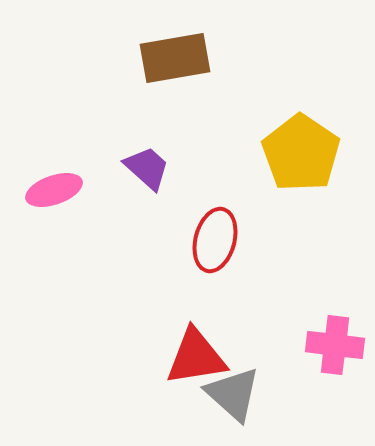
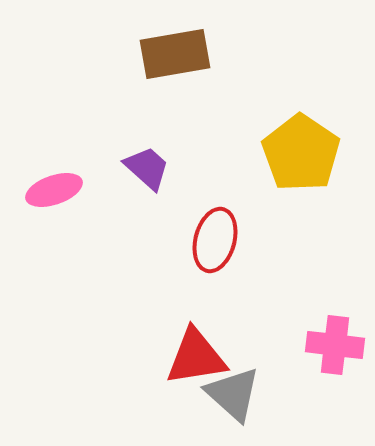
brown rectangle: moved 4 px up
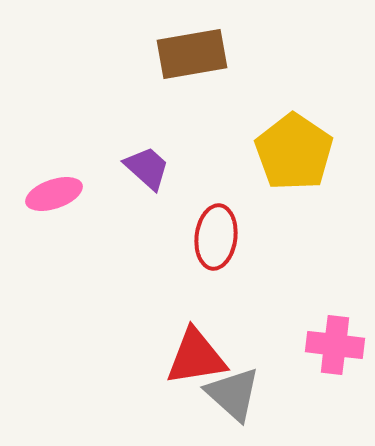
brown rectangle: moved 17 px right
yellow pentagon: moved 7 px left, 1 px up
pink ellipse: moved 4 px down
red ellipse: moved 1 px right, 3 px up; rotated 8 degrees counterclockwise
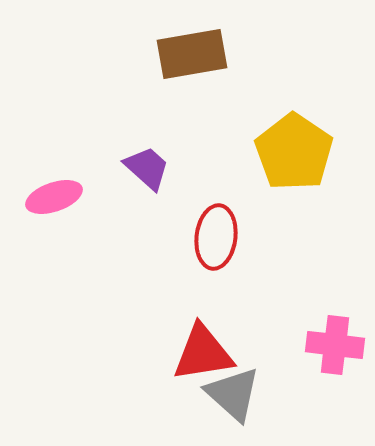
pink ellipse: moved 3 px down
red triangle: moved 7 px right, 4 px up
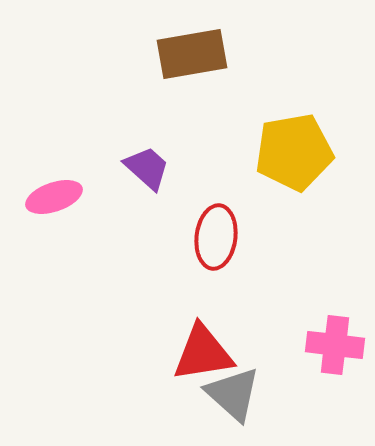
yellow pentagon: rotated 28 degrees clockwise
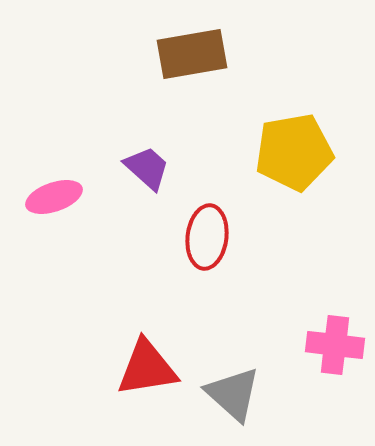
red ellipse: moved 9 px left
red triangle: moved 56 px left, 15 px down
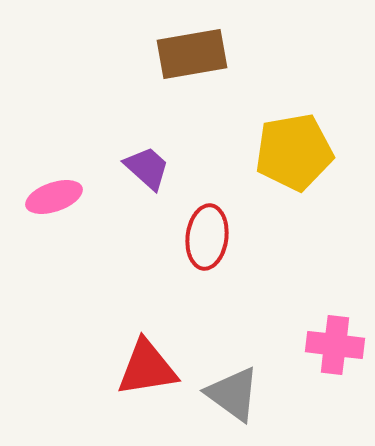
gray triangle: rotated 6 degrees counterclockwise
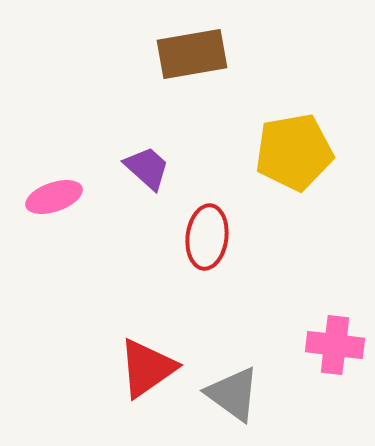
red triangle: rotated 26 degrees counterclockwise
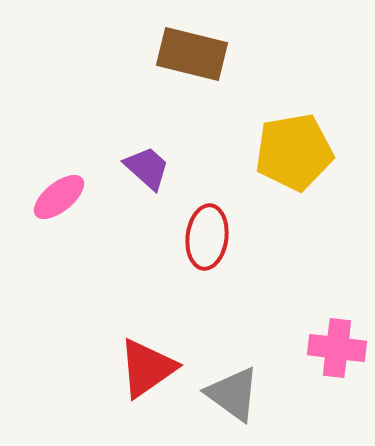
brown rectangle: rotated 24 degrees clockwise
pink ellipse: moved 5 px right; rotated 20 degrees counterclockwise
pink cross: moved 2 px right, 3 px down
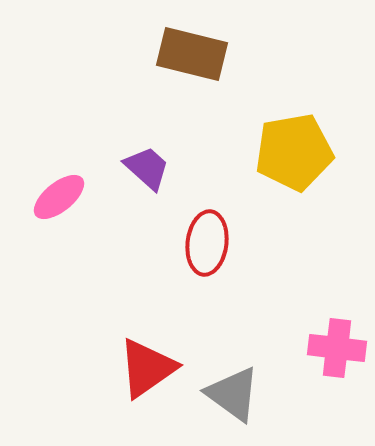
red ellipse: moved 6 px down
